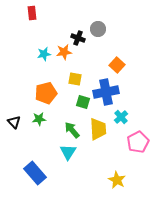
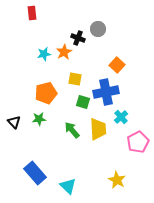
orange star: rotated 21 degrees counterclockwise
cyan triangle: moved 34 px down; rotated 18 degrees counterclockwise
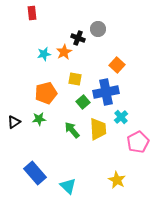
green square: rotated 32 degrees clockwise
black triangle: rotated 40 degrees clockwise
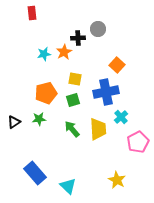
black cross: rotated 24 degrees counterclockwise
green square: moved 10 px left, 2 px up; rotated 24 degrees clockwise
green arrow: moved 1 px up
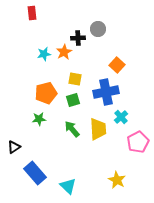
black triangle: moved 25 px down
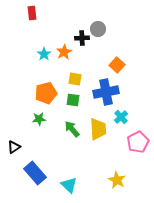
black cross: moved 4 px right
cyan star: rotated 24 degrees counterclockwise
green square: rotated 24 degrees clockwise
cyan triangle: moved 1 px right, 1 px up
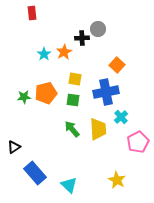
green star: moved 15 px left, 22 px up
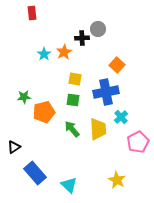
orange pentagon: moved 2 px left, 19 px down
